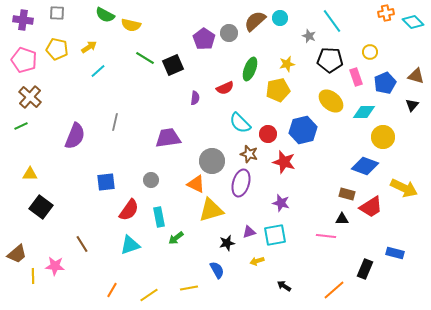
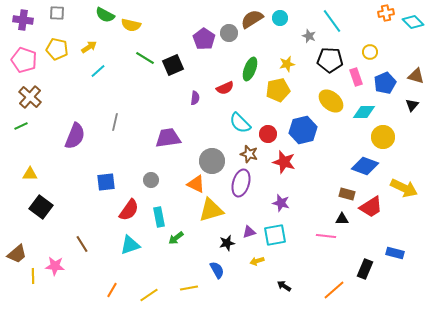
brown semicircle at (255, 21): moved 3 px left, 2 px up; rotated 10 degrees clockwise
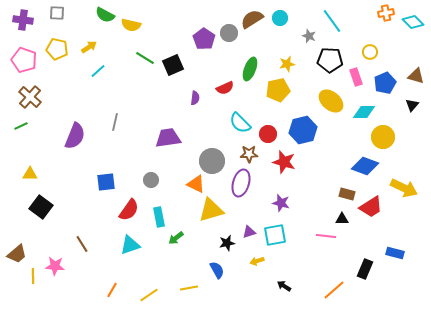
brown star at (249, 154): rotated 18 degrees counterclockwise
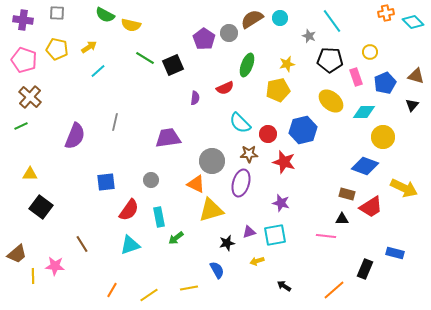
green ellipse at (250, 69): moved 3 px left, 4 px up
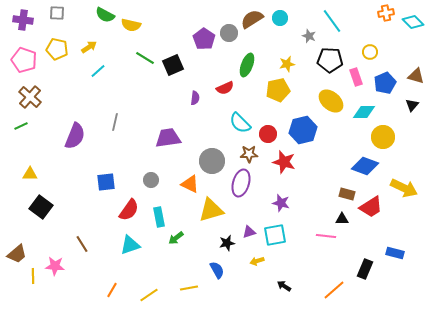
orange triangle at (196, 184): moved 6 px left
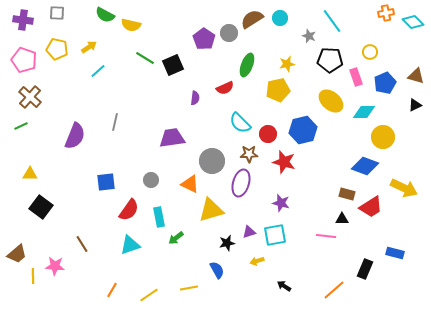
black triangle at (412, 105): moved 3 px right; rotated 24 degrees clockwise
purple trapezoid at (168, 138): moved 4 px right
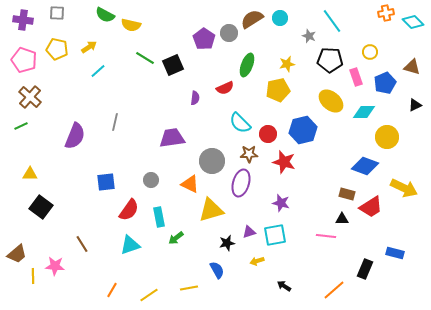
brown triangle at (416, 76): moved 4 px left, 9 px up
yellow circle at (383, 137): moved 4 px right
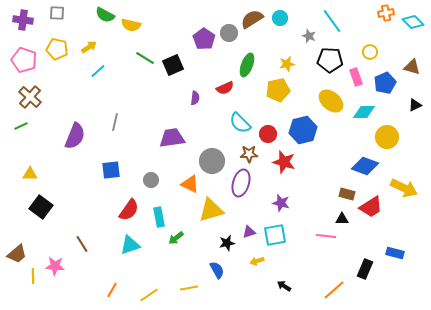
blue square at (106, 182): moved 5 px right, 12 px up
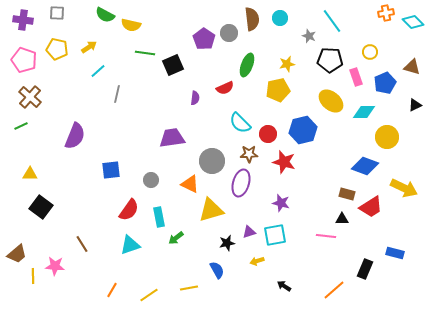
brown semicircle at (252, 19): rotated 115 degrees clockwise
green line at (145, 58): moved 5 px up; rotated 24 degrees counterclockwise
gray line at (115, 122): moved 2 px right, 28 px up
